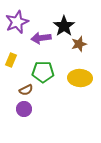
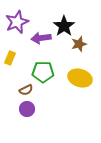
yellow rectangle: moved 1 px left, 2 px up
yellow ellipse: rotated 15 degrees clockwise
purple circle: moved 3 px right
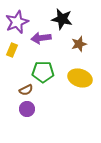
black star: moved 2 px left, 7 px up; rotated 25 degrees counterclockwise
yellow rectangle: moved 2 px right, 8 px up
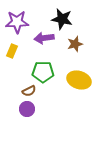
purple star: rotated 20 degrees clockwise
purple arrow: moved 3 px right
brown star: moved 4 px left
yellow rectangle: moved 1 px down
yellow ellipse: moved 1 px left, 2 px down
brown semicircle: moved 3 px right, 1 px down
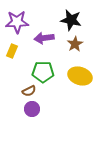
black star: moved 9 px right, 1 px down
brown star: rotated 14 degrees counterclockwise
yellow ellipse: moved 1 px right, 4 px up
purple circle: moved 5 px right
